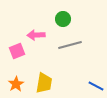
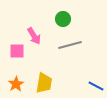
pink arrow: moved 2 px left, 1 px down; rotated 120 degrees counterclockwise
pink square: rotated 21 degrees clockwise
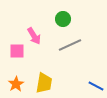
gray line: rotated 10 degrees counterclockwise
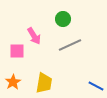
orange star: moved 3 px left, 2 px up
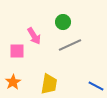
green circle: moved 3 px down
yellow trapezoid: moved 5 px right, 1 px down
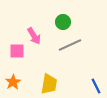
blue line: rotated 35 degrees clockwise
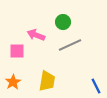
pink arrow: moved 2 px right, 1 px up; rotated 144 degrees clockwise
yellow trapezoid: moved 2 px left, 3 px up
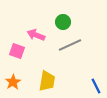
pink square: rotated 21 degrees clockwise
